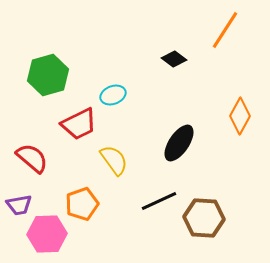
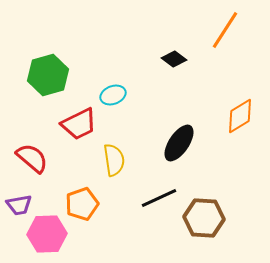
orange diamond: rotated 30 degrees clockwise
yellow semicircle: rotated 28 degrees clockwise
black line: moved 3 px up
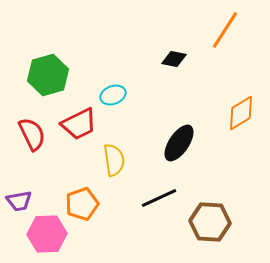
black diamond: rotated 25 degrees counterclockwise
orange diamond: moved 1 px right, 3 px up
red semicircle: moved 24 px up; rotated 24 degrees clockwise
purple trapezoid: moved 4 px up
brown hexagon: moved 6 px right, 4 px down
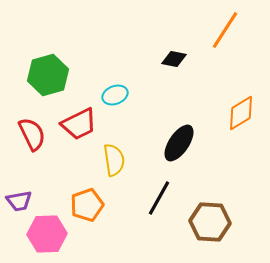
cyan ellipse: moved 2 px right
black line: rotated 36 degrees counterclockwise
orange pentagon: moved 5 px right, 1 px down
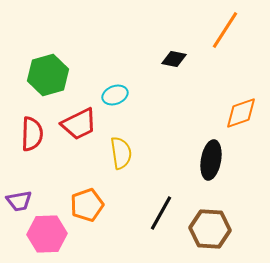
orange diamond: rotated 12 degrees clockwise
red semicircle: rotated 28 degrees clockwise
black ellipse: moved 32 px right, 17 px down; rotated 24 degrees counterclockwise
yellow semicircle: moved 7 px right, 7 px up
black line: moved 2 px right, 15 px down
brown hexagon: moved 7 px down
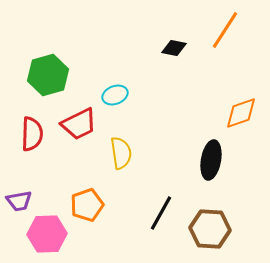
black diamond: moved 11 px up
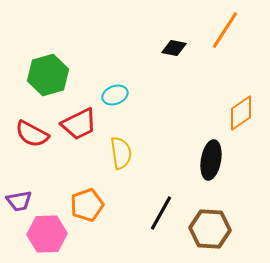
orange diamond: rotated 15 degrees counterclockwise
red semicircle: rotated 116 degrees clockwise
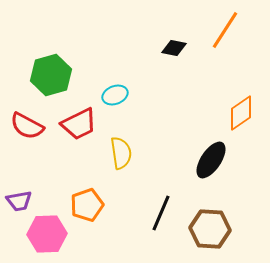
green hexagon: moved 3 px right
red semicircle: moved 5 px left, 8 px up
black ellipse: rotated 24 degrees clockwise
black line: rotated 6 degrees counterclockwise
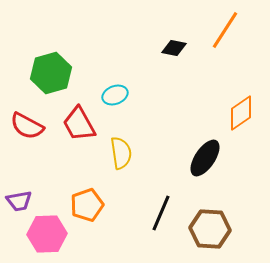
green hexagon: moved 2 px up
red trapezoid: rotated 87 degrees clockwise
black ellipse: moved 6 px left, 2 px up
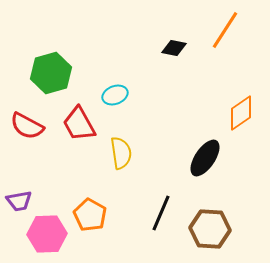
orange pentagon: moved 3 px right, 10 px down; rotated 24 degrees counterclockwise
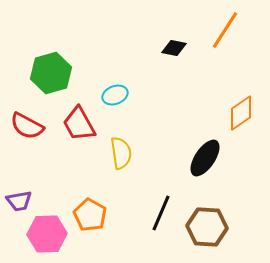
brown hexagon: moved 3 px left, 2 px up
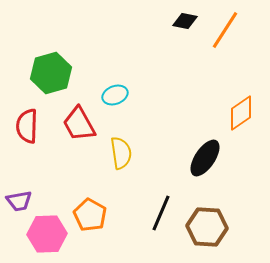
black diamond: moved 11 px right, 27 px up
red semicircle: rotated 64 degrees clockwise
